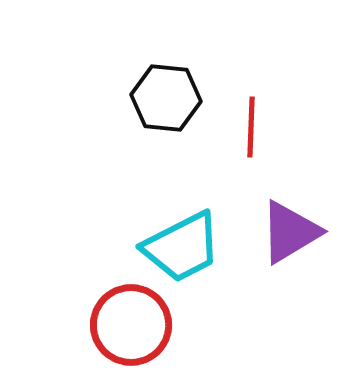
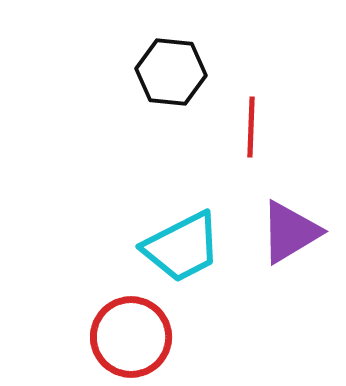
black hexagon: moved 5 px right, 26 px up
red circle: moved 12 px down
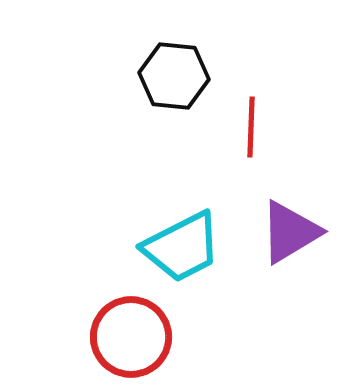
black hexagon: moved 3 px right, 4 px down
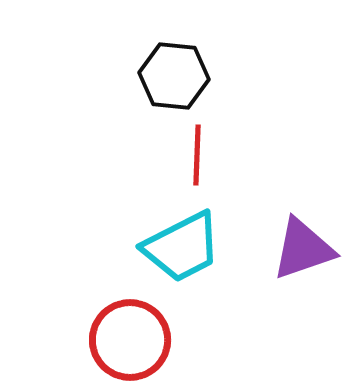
red line: moved 54 px left, 28 px down
purple triangle: moved 13 px right, 17 px down; rotated 12 degrees clockwise
red circle: moved 1 px left, 3 px down
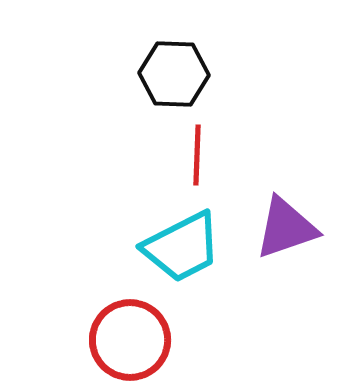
black hexagon: moved 2 px up; rotated 4 degrees counterclockwise
purple triangle: moved 17 px left, 21 px up
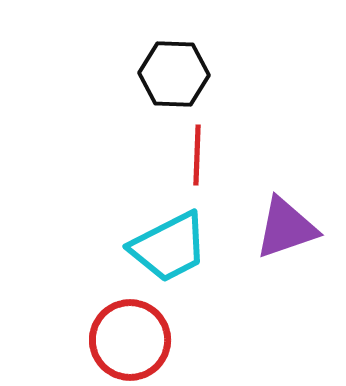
cyan trapezoid: moved 13 px left
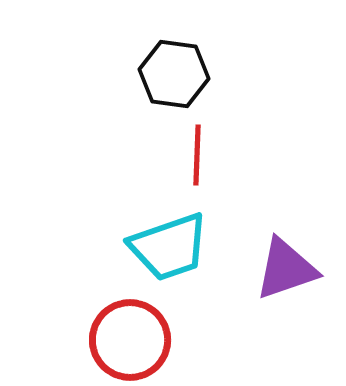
black hexagon: rotated 6 degrees clockwise
purple triangle: moved 41 px down
cyan trapezoid: rotated 8 degrees clockwise
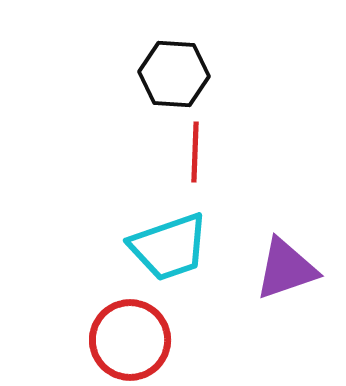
black hexagon: rotated 4 degrees counterclockwise
red line: moved 2 px left, 3 px up
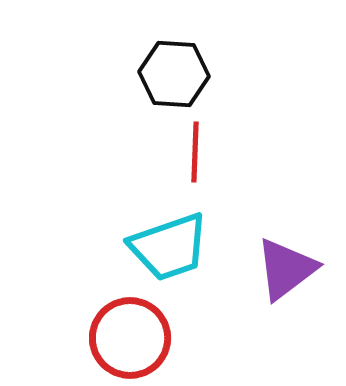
purple triangle: rotated 18 degrees counterclockwise
red circle: moved 2 px up
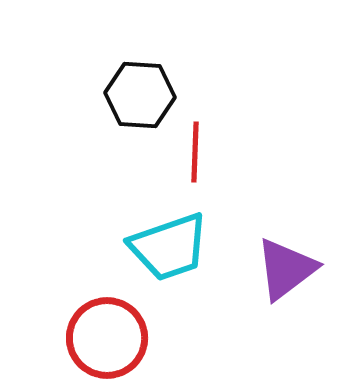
black hexagon: moved 34 px left, 21 px down
red circle: moved 23 px left
